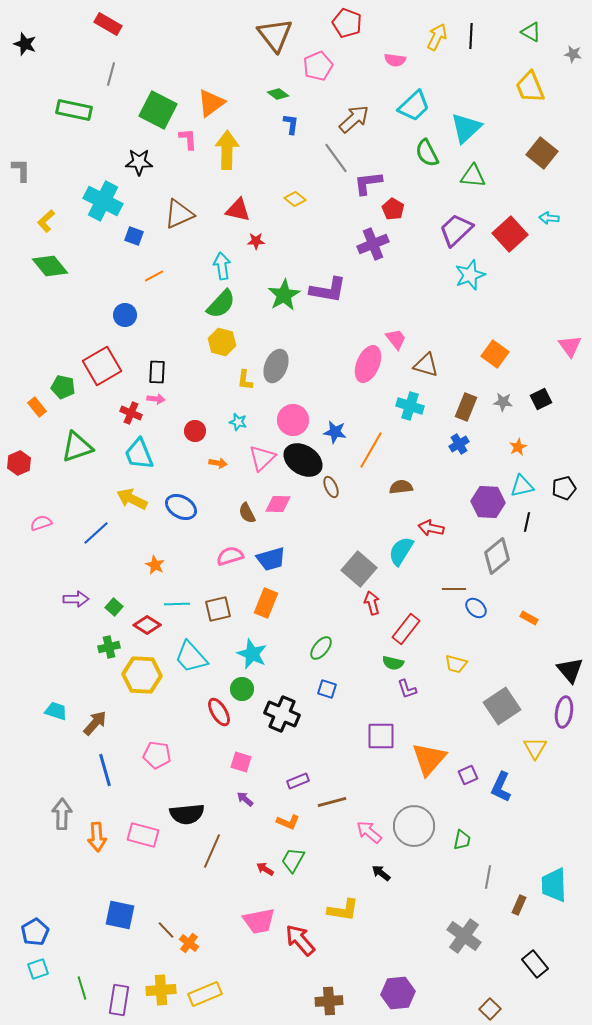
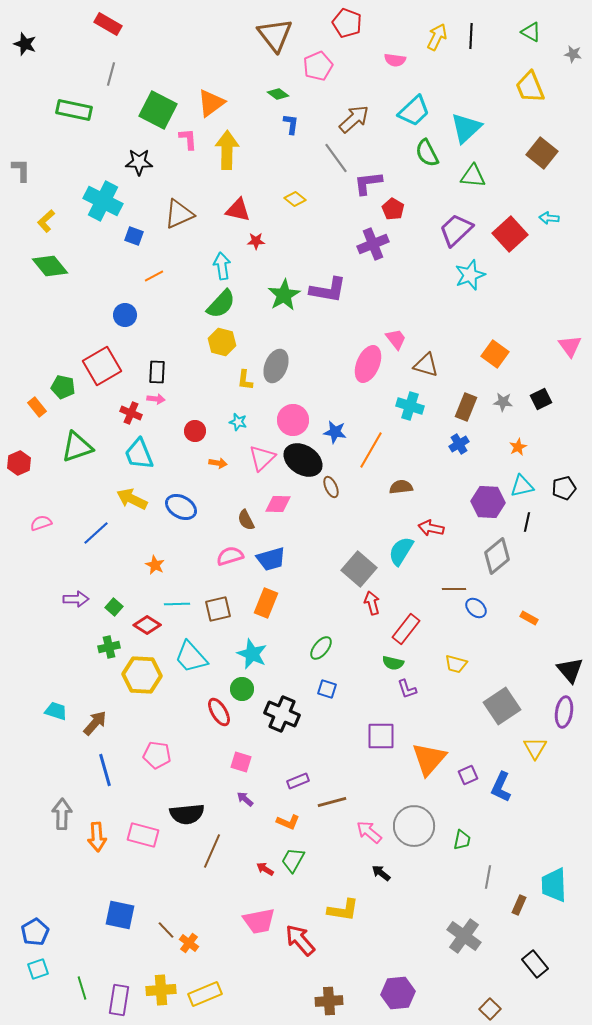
cyan trapezoid at (414, 106): moved 5 px down
brown semicircle at (247, 513): moved 1 px left, 7 px down
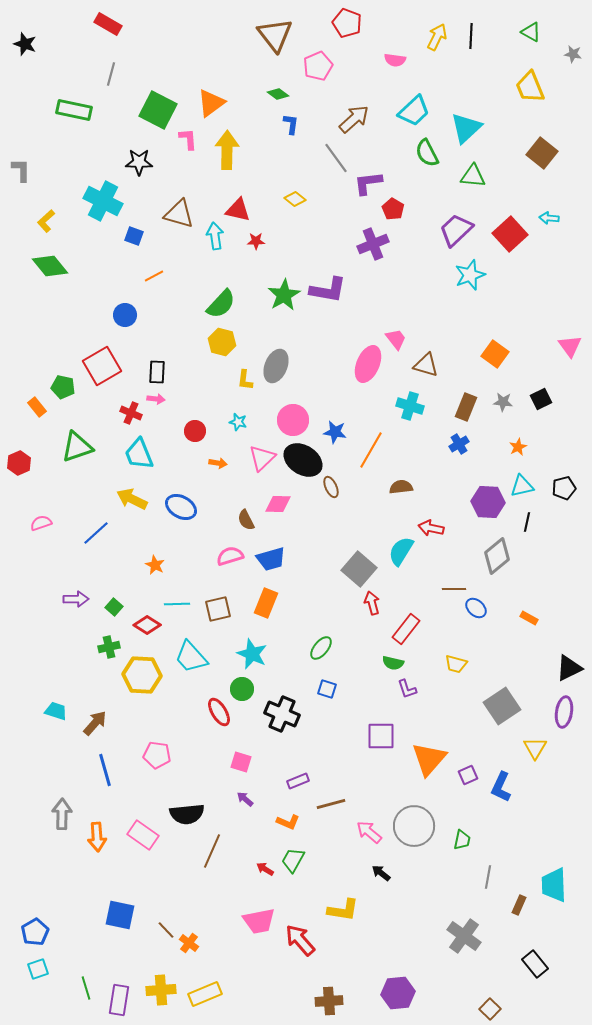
brown triangle at (179, 214): rotated 40 degrees clockwise
cyan arrow at (222, 266): moved 7 px left, 30 px up
black triangle at (570, 670): moved 1 px left, 2 px up; rotated 44 degrees clockwise
brown line at (332, 802): moved 1 px left, 2 px down
pink rectangle at (143, 835): rotated 20 degrees clockwise
green line at (82, 988): moved 4 px right
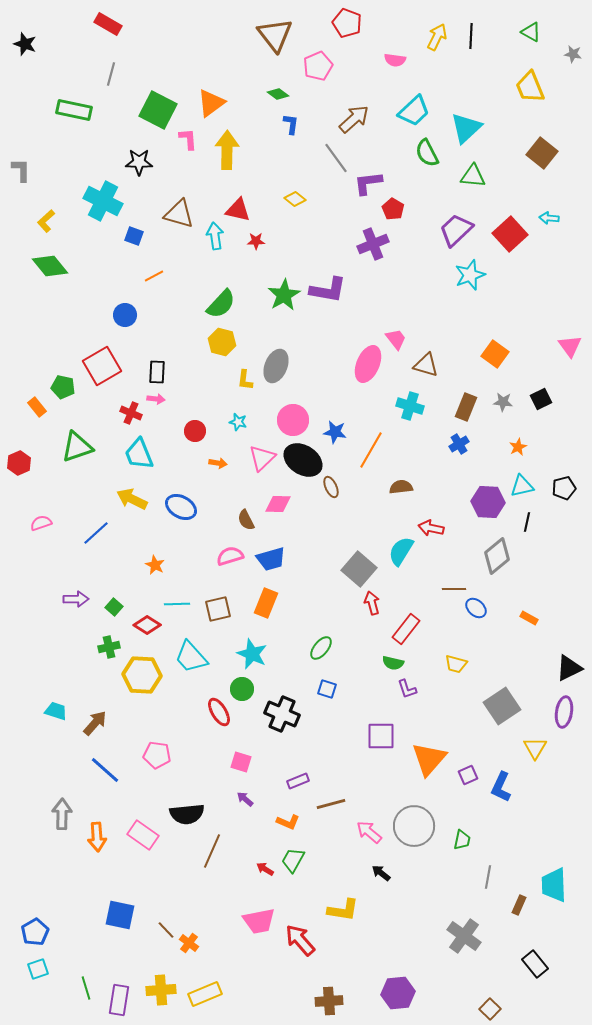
blue line at (105, 770): rotated 32 degrees counterclockwise
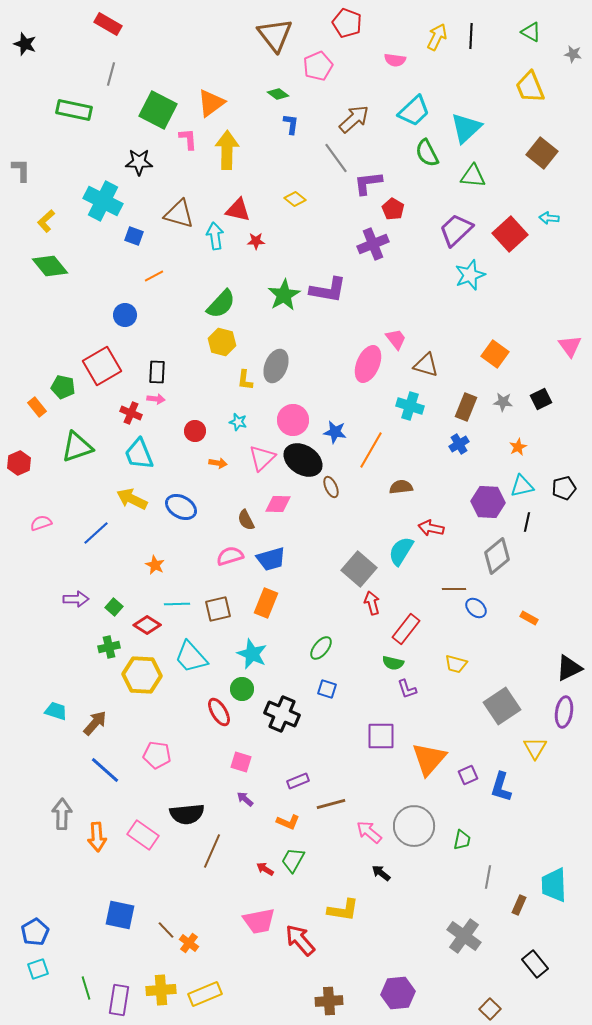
blue L-shape at (501, 787): rotated 8 degrees counterclockwise
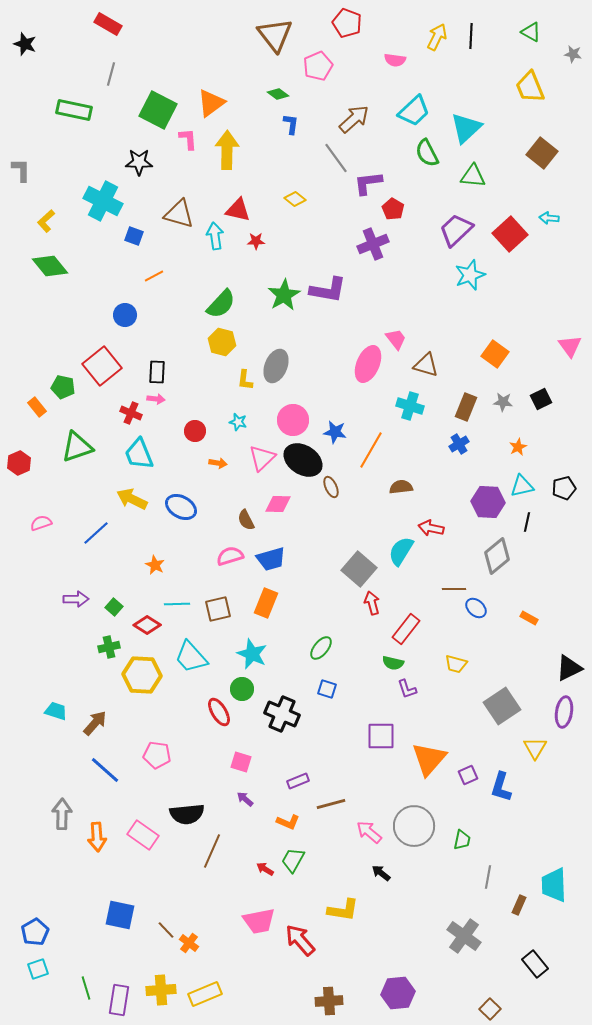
red square at (102, 366): rotated 9 degrees counterclockwise
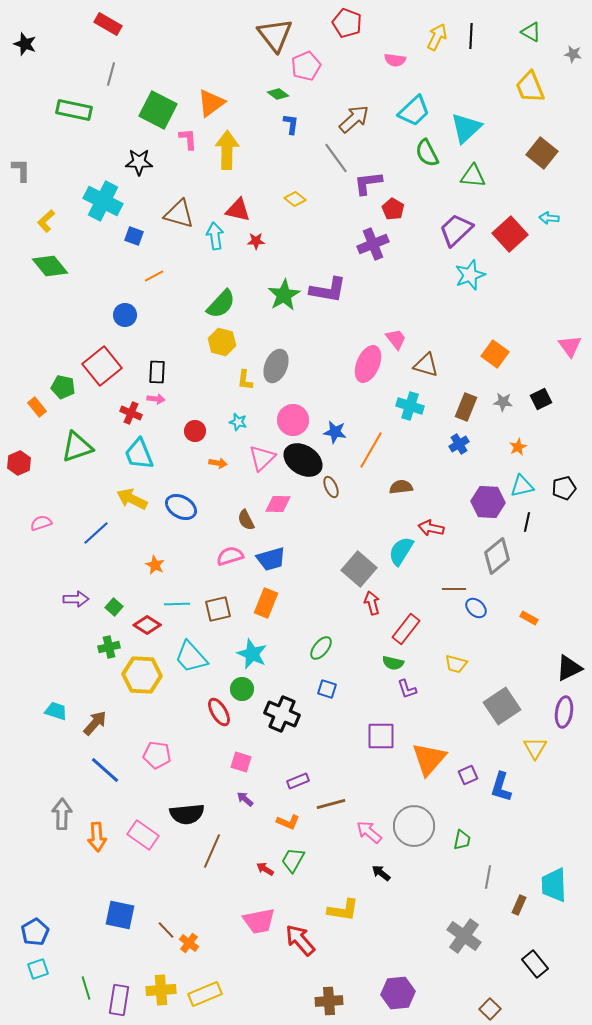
pink pentagon at (318, 66): moved 12 px left
